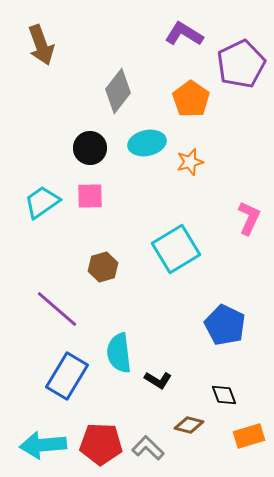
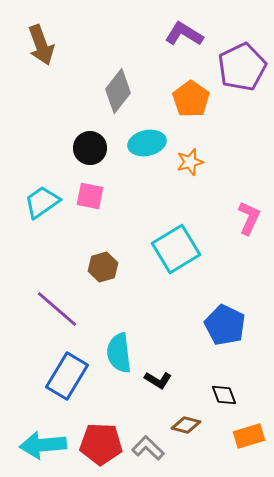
purple pentagon: moved 1 px right, 3 px down
pink square: rotated 12 degrees clockwise
brown diamond: moved 3 px left
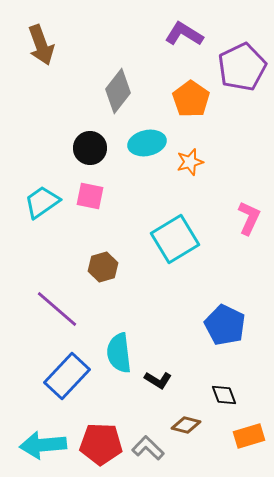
cyan square: moved 1 px left, 10 px up
blue rectangle: rotated 12 degrees clockwise
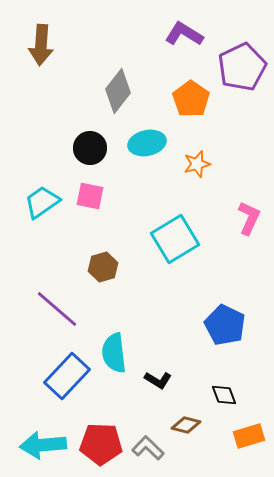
brown arrow: rotated 24 degrees clockwise
orange star: moved 7 px right, 2 px down
cyan semicircle: moved 5 px left
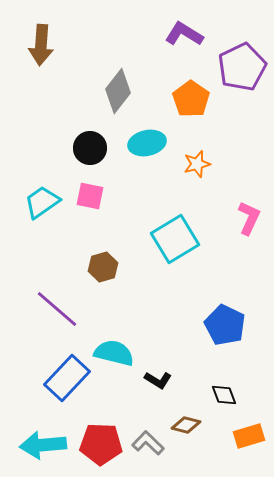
cyan semicircle: rotated 111 degrees clockwise
blue rectangle: moved 2 px down
gray L-shape: moved 5 px up
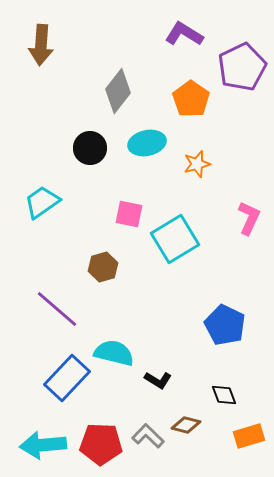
pink square: moved 39 px right, 18 px down
gray L-shape: moved 7 px up
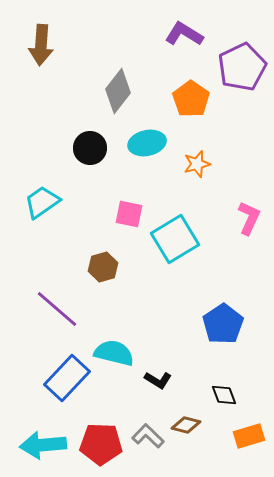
blue pentagon: moved 2 px left, 1 px up; rotated 12 degrees clockwise
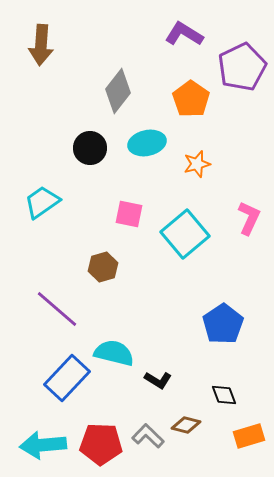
cyan square: moved 10 px right, 5 px up; rotated 9 degrees counterclockwise
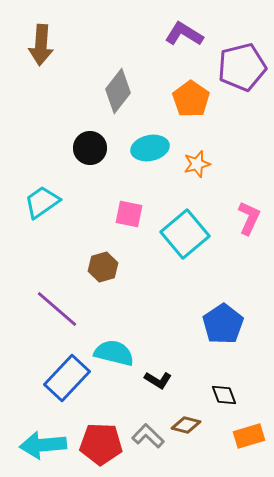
purple pentagon: rotated 12 degrees clockwise
cyan ellipse: moved 3 px right, 5 px down
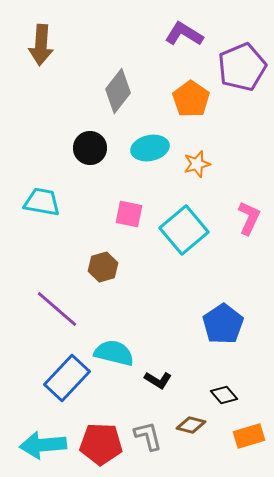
purple pentagon: rotated 9 degrees counterclockwise
cyan trapezoid: rotated 45 degrees clockwise
cyan square: moved 1 px left, 4 px up
black diamond: rotated 20 degrees counterclockwise
brown diamond: moved 5 px right
gray L-shape: rotated 32 degrees clockwise
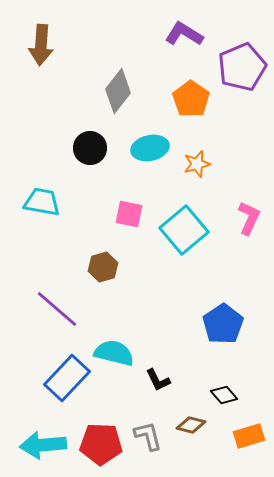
black L-shape: rotated 32 degrees clockwise
